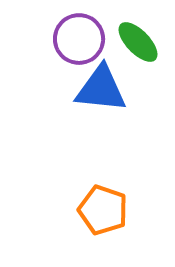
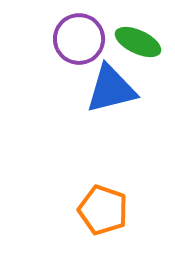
green ellipse: rotated 21 degrees counterclockwise
blue triangle: moved 10 px right; rotated 20 degrees counterclockwise
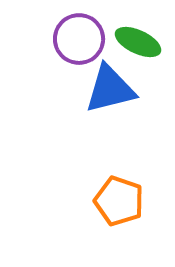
blue triangle: moved 1 px left
orange pentagon: moved 16 px right, 9 px up
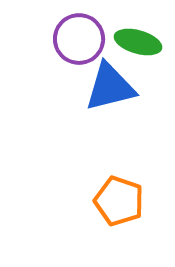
green ellipse: rotated 9 degrees counterclockwise
blue triangle: moved 2 px up
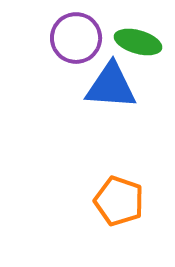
purple circle: moved 3 px left, 1 px up
blue triangle: moved 1 px right, 1 px up; rotated 18 degrees clockwise
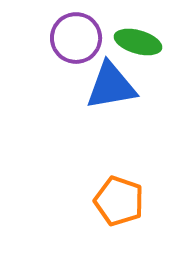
blue triangle: rotated 14 degrees counterclockwise
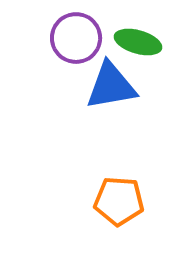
orange pentagon: rotated 15 degrees counterclockwise
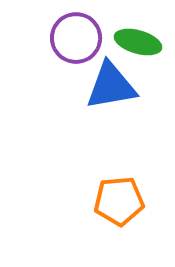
orange pentagon: rotated 9 degrees counterclockwise
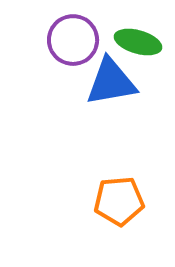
purple circle: moved 3 px left, 2 px down
blue triangle: moved 4 px up
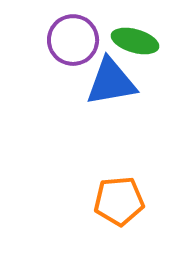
green ellipse: moved 3 px left, 1 px up
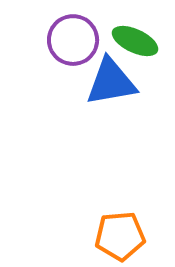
green ellipse: rotated 9 degrees clockwise
orange pentagon: moved 1 px right, 35 px down
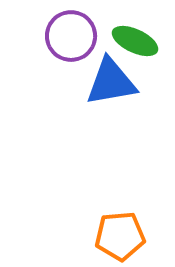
purple circle: moved 2 px left, 4 px up
